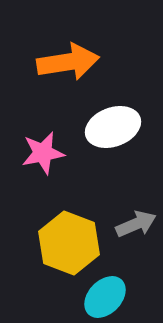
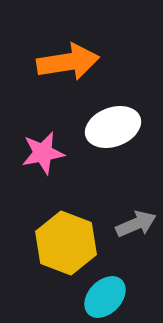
yellow hexagon: moved 3 px left
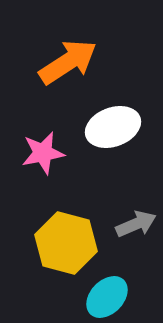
orange arrow: rotated 24 degrees counterclockwise
yellow hexagon: rotated 6 degrees counterclockwise
cyan ellipse: moved 2 px right
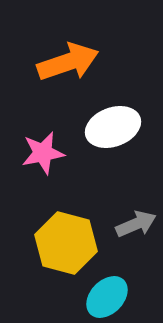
orange arrow: rotated 14 degrees clockwise
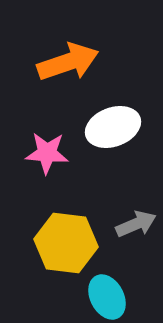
pink star: moved 4 px right; rotated 15 degrees clockwise
yellow hexagon: rotated 8 degrees counterclockwise
cyan ellipse: rotated 72 degrees counterclockwise
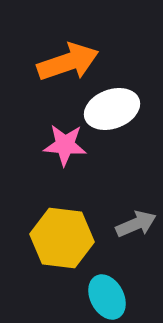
white ellipse: moved 1 px left, 18 px up
pink star: moved 18 px right, 8 px up
yellow hexagon: moved 4 px left, 5 px up
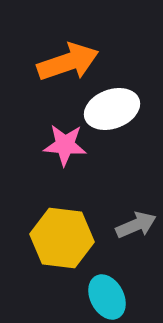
gray arrow: moved 1 px down
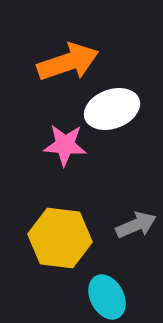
yellow hexagon: moved 2 px left
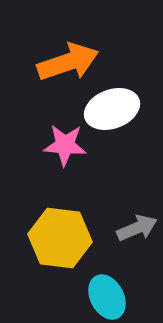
gray arrow: moved 1 px right, 3 px down
